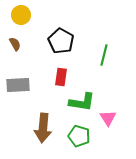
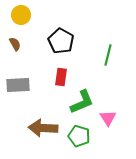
green line: moved 4 px right
green L-shape: rotated 32 degrees counterclockwise
brown arrow: rotated 88 degrees clockwise
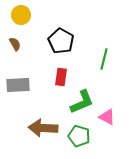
green line: moved 4 px left, 4 px down
pink triangle: moved 1 px left, 1 px up; rotated 30 degrees counterclockwise
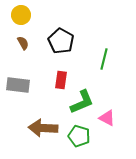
brown semicircle: moved 8 px right, 1 px up
red rectangle: moved 3 px down
gray rectangle: rotated 10 degrees clockwise
pink triangle: moved 1 px down
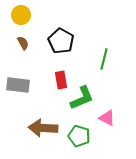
red rectangle: rotated 18 degrees counterclockwise
green L-shape: moved 4 px up
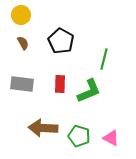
red rectangle: moved 1 px left, 4 px down; rotated 12 degrees clockwise
gray rectangle: moved 4 px right, 1 px up
green L-shape: moved 7 px right, 7 px up
pink triangle: moved 4 px right, 20 px down
